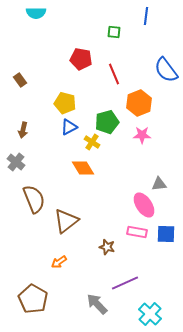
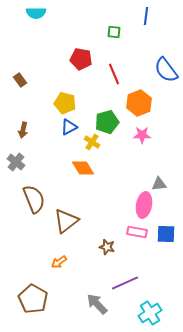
pink ellipse: rotated 45 degrees clockwise
cyan cross: moved 1 px up; rotated 15 degrees clockwise
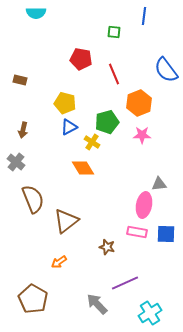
blue line: moved 2 px left
brown rectangle: rotated 40 degrees counterclockwise
brown semicircle: moved 1 px left
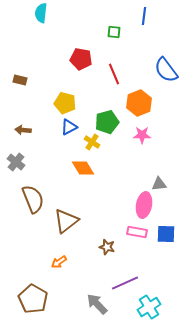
cyan semicircle: moved 5 px right; rotated 96 degrees clockwise
brown arrow: rotated 84 degrees clockwise
cyan cross: moved 1 px left, 6 px up
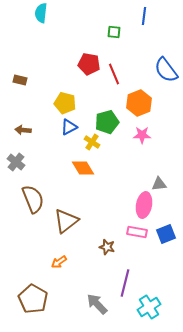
red pentagon: moved 8 px right, 5 px down
blue square: rotated 24 degrees counterclockwise
purple line: rotated 52 degrees counterclockwise
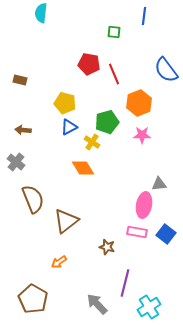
blue square: rotated 30 degrees counterclockwise
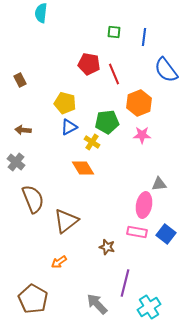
blue line: moved 21 px down
brown rectangle: rotated 48 degrees clockwise
green pentagon: rotated 10 degrees clockwise
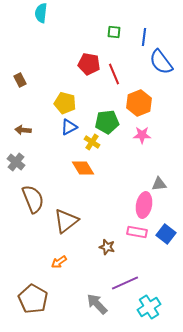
blue semicircle: moved 5 px left, 8 px up
purple line: rotated 52 degrees clockwise
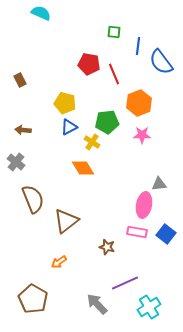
cyan semicircle: rotated 108 degrees clockwise
blue line: moved 6 px left, 9 px down
